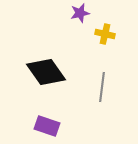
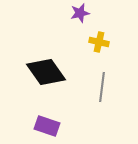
yellow cross: moved 6 px left, 8 px down
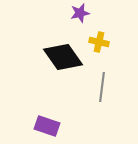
black diamond: moved 17 px right, 15 px up
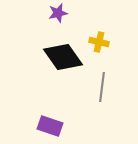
purple star: moved 22 px left
purple rectangle: moved 3 px right
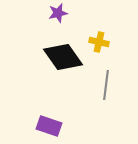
gray line: moved 4 px right, 2 px up
purple rectangle: moved 1 px left
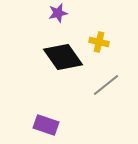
gray line: rotated 44 degrees clockwise
purple rectangle: moved 3 px left, 1 px up
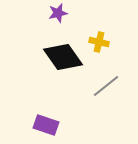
gray line: moved 1 px down
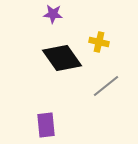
purple star: moved 5 px left, 1 px down; rotated 18 degrees clockwise
black diamond: moved 1 px left, 1 px down
purple rectangle: rotated 65 degrees clockwise
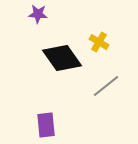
purple star: moved 15 px left
yellow cross: rotated 18 degrees clockwise
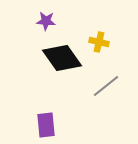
purple star: moved 8 px right, 7 px down
yellow cross: rotated 18 degrees counterclockwise
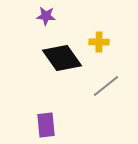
purple star: moved 5 px up
yellow cross: rotated 12 degrees counterclockwise
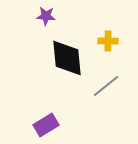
yellow cross: moved 9 px right, 1 px up
black diamond: moved 5 px right; rotated 30 degrees clockwise
purple rectangle: rotated 65 degrees clockwise
